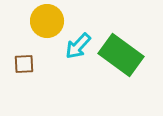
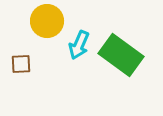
cyan arrow: moved 1 px right, 1 px up; rotated 20 degrees counterclockwise
brown square: moved 3 px left
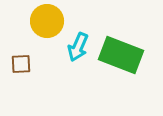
cyan arrow: moved 1 px left, 2 px down
green rectangle: rotated 15 degrees counterclockwise
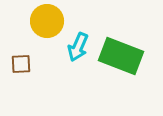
green rectangle: moved 1 px down
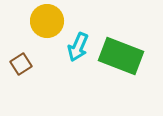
brown square: rotated 30 degrees counterclockwise
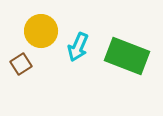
yellow circle: moved 6 px left, 10 px down
green rectangle: moved 6 px right
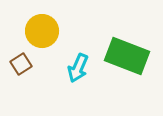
yellow circle: moved 1 px right
cyan arrow: moved 21 px down
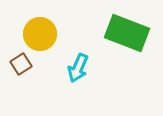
yellow circle: moved 2 px left, 3 px down
green rectangle: moved 23 px up
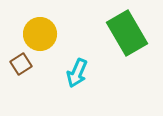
green rectangle: rotated 39 degrees clockwise
cyan arrow: moved 1 px left, 5 px down
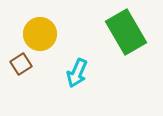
green rectangle: moved 1 px left, 1 px up
